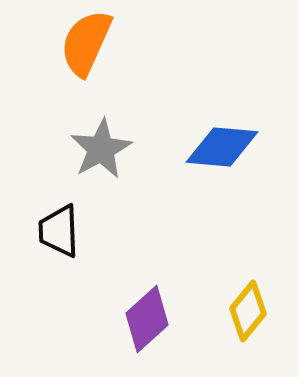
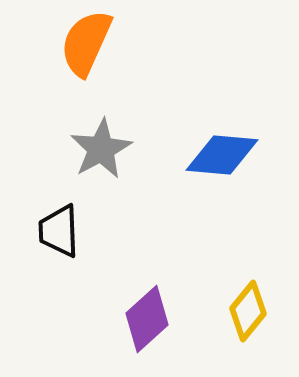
blue diamond: moved 8 px down
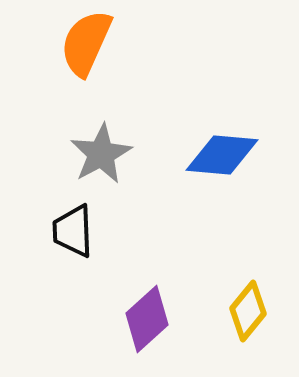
gray star: moved 5 px down
black trapezoid: moved 14 px right
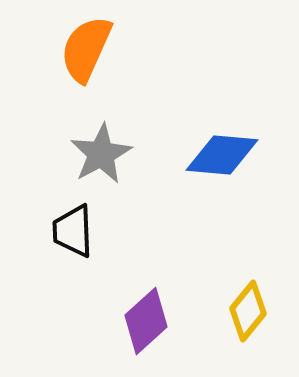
orange semicircle: moved 6 px down
purple diamond: moved 1 px left, 2 px down
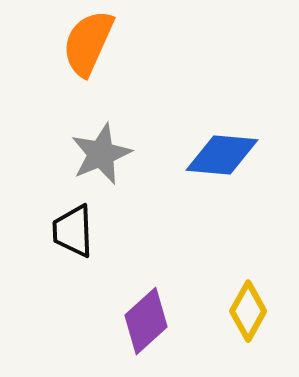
orange semicircle: moved 2 px right, 6 px up
gray star: rotated 6 degrees clockwise
yellow diamond: rotated 10 degrees counterclockwise
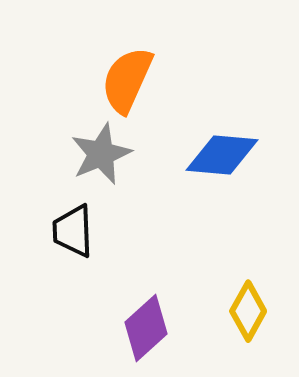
orange semicircle: moved 39 px right, 37 px down
purple diamond: moved 7 px down
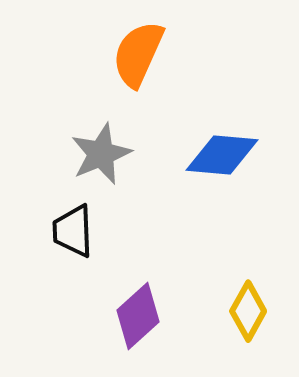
orange semicircle: moved 11 px right, 26 px up
purple diamond: moved 8 px left, 12 px up
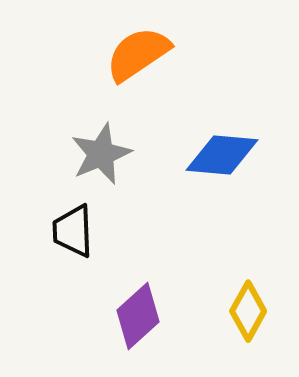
orange semicircle: rotated 32 degrees clockwise
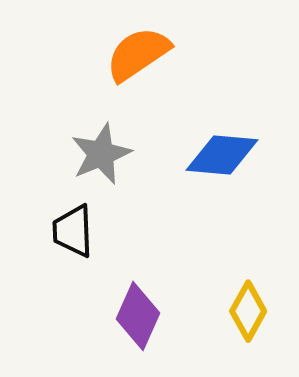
purple diamond: rotated 24 degrees counterclockwise
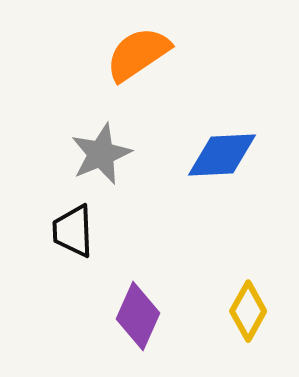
blue diamond: rotated 8 degrees counterclockwise
